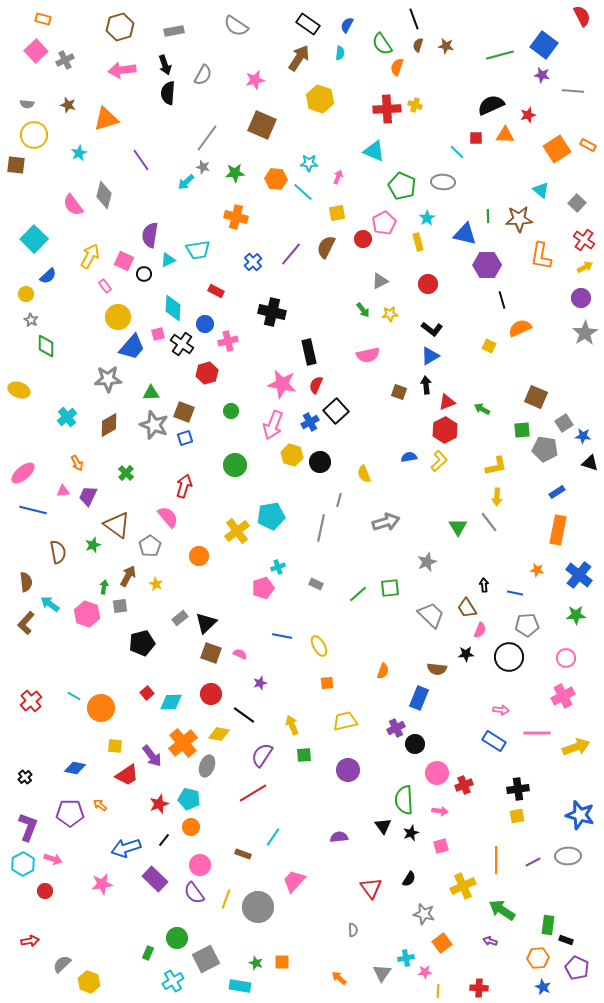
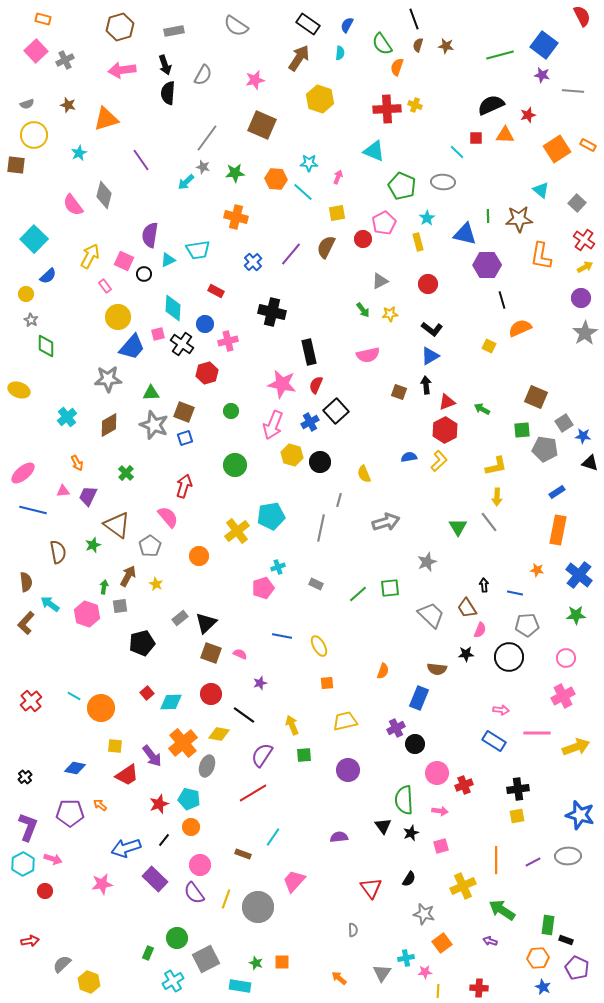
gray semicircle at (27, 104): rotated 24 degrees counterclockwise
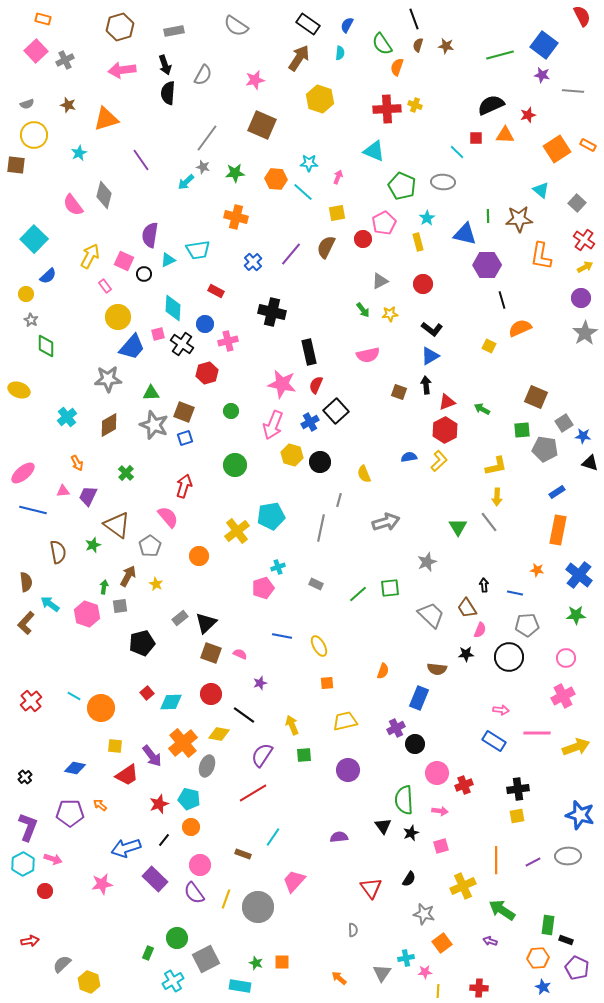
red circle at (428, 284): moved 5 px left
